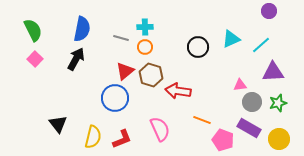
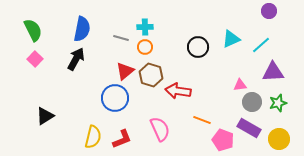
black triangle: moved 13 px left, 8 px up; rotated 36 degrees clockwise
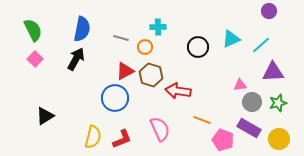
cyan cross: moved 13 px right
red triangle: rotated 12 degrees clockwise
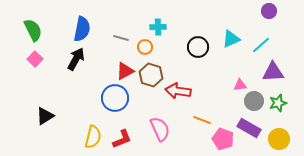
gray circle: moved 2 px right, 1 px up
pink pentagon: moved 1 px up
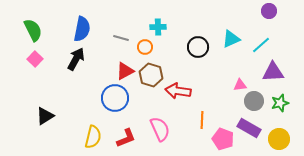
green star: moved 2 px right
orange line: rotated 72 degrees clockwise
red L-shape: moved 4 px right, 1 px up
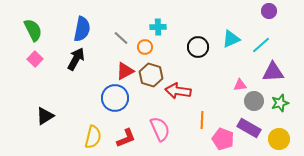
gray line: rotated 28 degrees clockwise
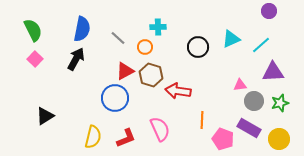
gray line: moved 3 px left
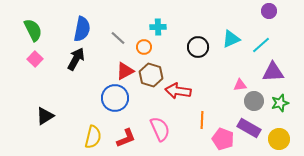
orange circle: moved 1 px left
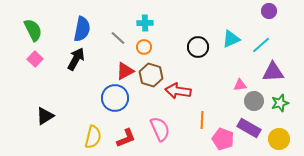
cyan cross: moved 13 px left, 4 px up
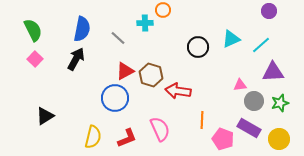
orange circle: moved 19 px right, 37 px up
red L-shape: moved 1 px right
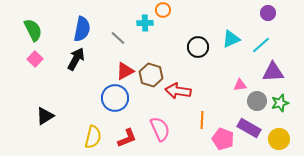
purple circle: moved 1 px left, 2 px down
gray circle: moved 3 px right
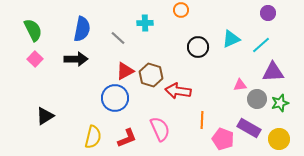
orange circle: moved 18 px right
black arrow: rotated 60 degrees clockwise
gray circle: moved 2 px up
